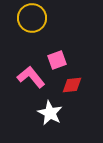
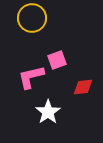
pink L-shape: rotated 64 degrees counterclockwise
red diamond: moved 11 px right, 2 px down
white star: moved 2 px left, 1 px up; rotated 10 degrees clockwise
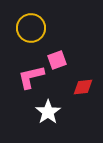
yellow circle: moved 1 px left, 10 px down
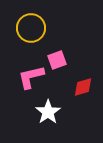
red diamond: rotated 10 degrees counterclockwise
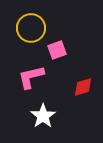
pink square: moved 10 px up
white star: moved 5 px left, 4 px down
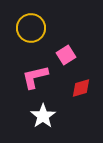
pink square: moved 9 px right, 5 px down; rotated 12 degrees counterclockwise
pink L-shape: moved 4 px right
red diamond: moved 2 px left, 1 px down
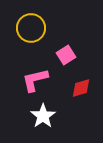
pink L-shape: moved 3 px down
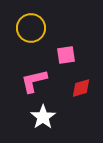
pink square: rotated 24 degrees clockwise
pink L-shape: moved 1 px left, 1 px down
white star: moved 1 px down
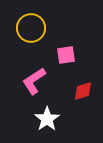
pink L-shape: rotated 20 degrees counterclockwise
red diamond: moved 2 px right, 3 px down
white star: moved 4 px right, 2 px down
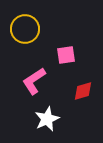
yellow circle: moved 6 px left, 1 px down
white star: rotated 10 degrees clockwise
